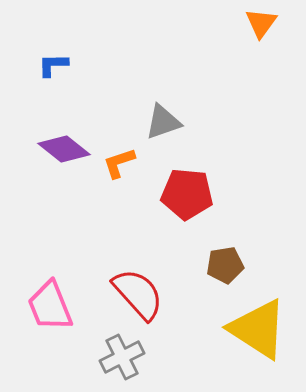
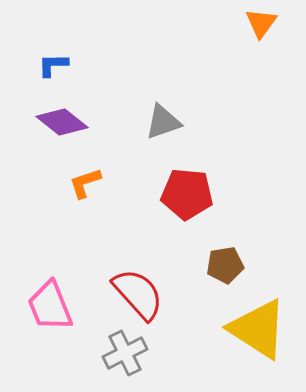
purple diamond: moved 2 px left, 27 px up
orange L-shape: moved 34 px left, 20 px down
gray cross: moved 3 px right, 4 px up
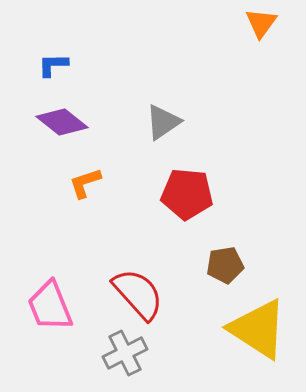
gray triangle: rotated 15 degrees counterclockwise
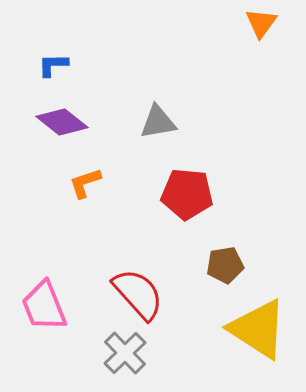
gray triangle: moved 5 px left; rotated 24 degrees clockwise
pink trapezoid: moved 6 px left
gray cross: rotated 18 degrees counterclockwise
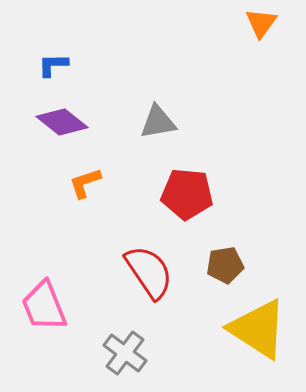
red semicircle: moved 11 px right, 22 px up; rotated 8 degrees clockwise
gray cross: rotated 9 degrees counterclockwise
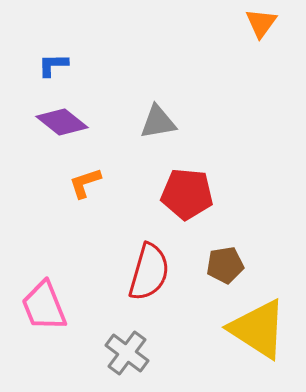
red semicircle: rotated 50 degrees clockwise
gray cross: moved 2 px right
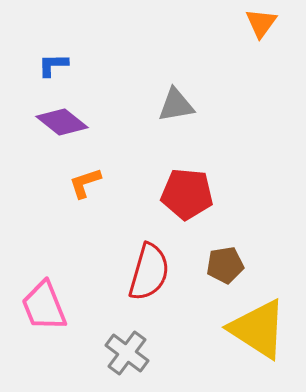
gray triangle: moved 18 px right, 17 px up
